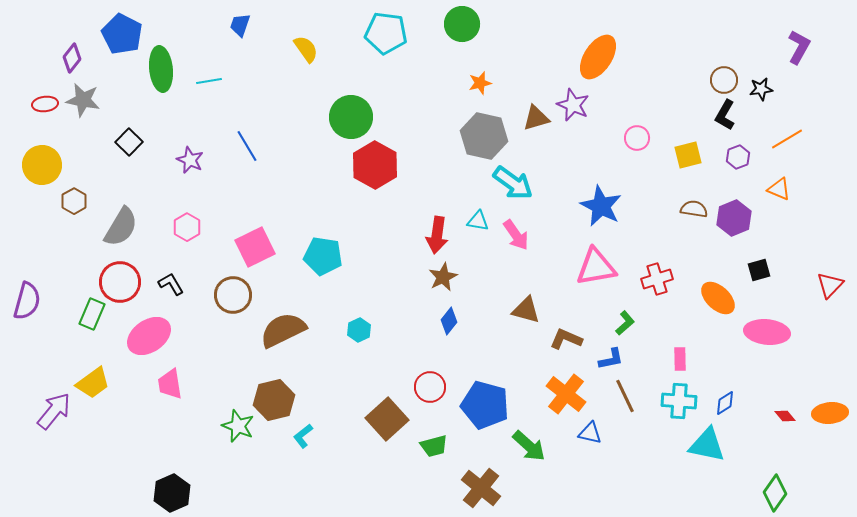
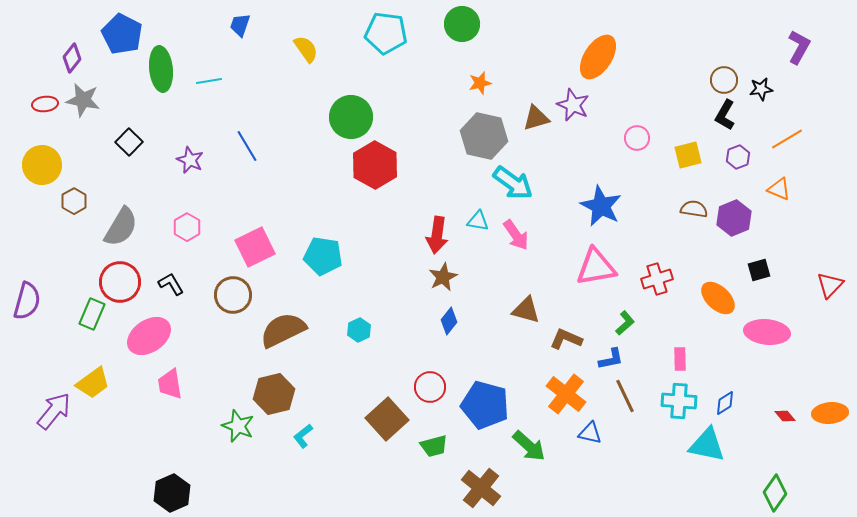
brown hexagon at (274, 400): moved 6 px up
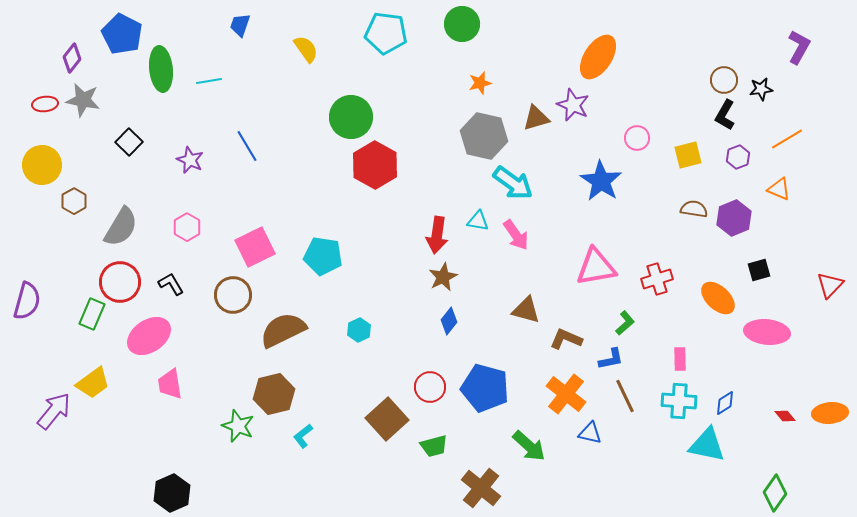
blue star at (601, 206): moved 25 px up; rotated 6 degrees clockwise
blue pentagon at (485, 405): moved 17 px up
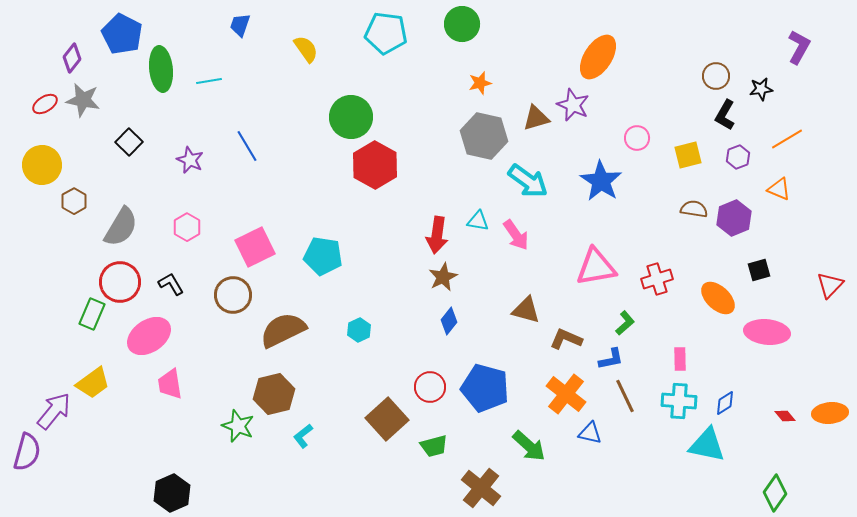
brown circle at (724, 80): moved 8 px left, 4 px up
red ellipse at (45, 104): rotated 25 degrees counterclockwise
cyan arrow at (513, 183): moved 15 px right, 2 px up
purple semicircle at (27, 301): moved 151 px down
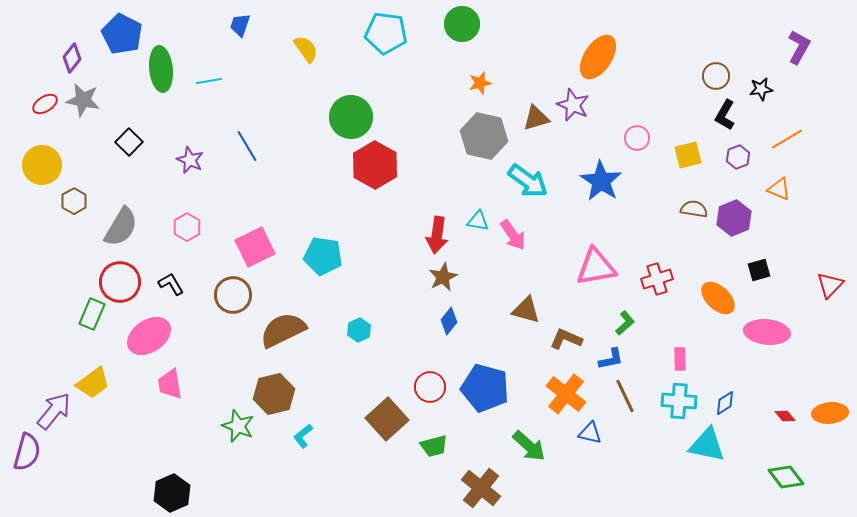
pink arrow at (516, 235): moved 3 px left
green diamond at (775, 493): moved 11 px right, 16 px up; rotated 72 degrees counterclockwise
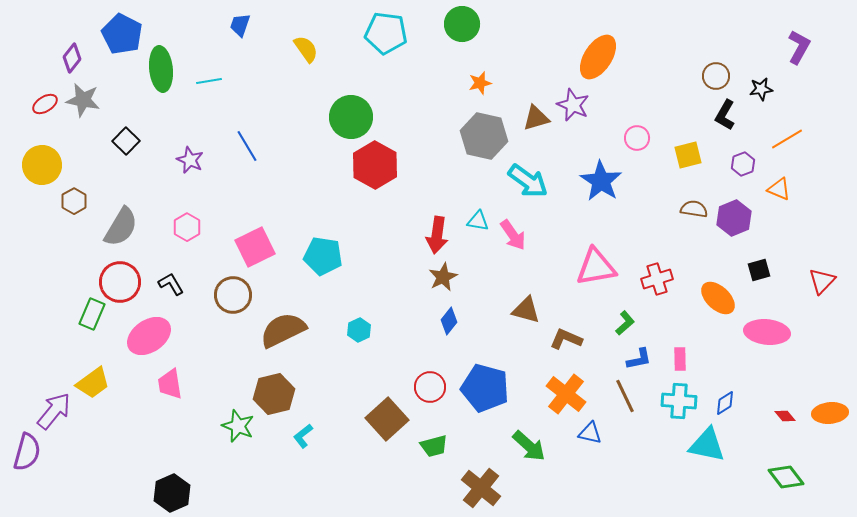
black square at (129, 142): moved 3 px left, 1 px up
purple hexagon at (738, 157): moved 5 px right, 7 px down
red triangle at (830, 285): moved 8 px left, 4 px up
blue L-shape at (611, 359): moved 28 px right
